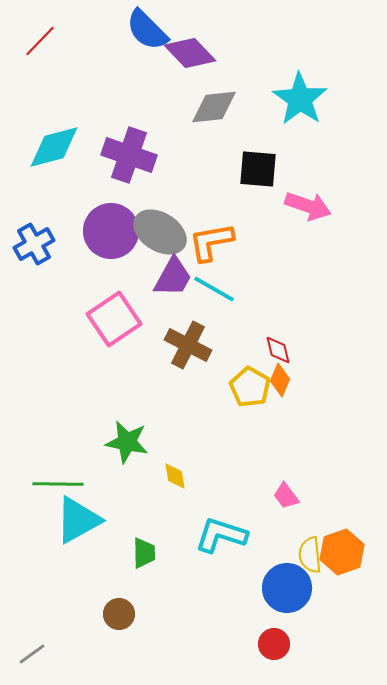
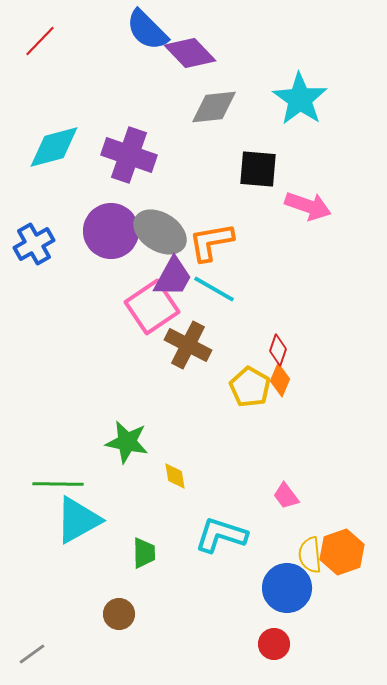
pink square: moved 38 px right, 12 px up
red diamond: rotated 32 degrees clockwise
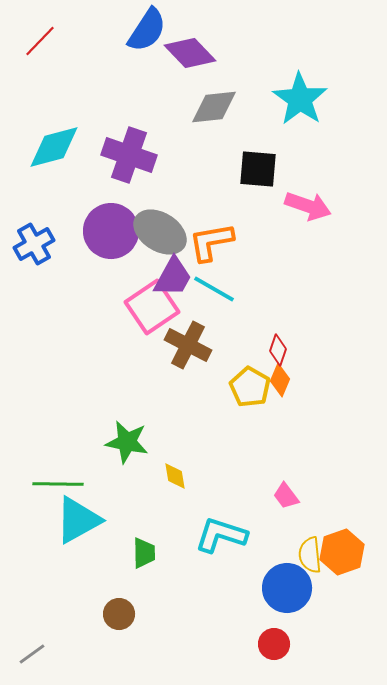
blue semicircle: rotated 102 degrees counterclockwise
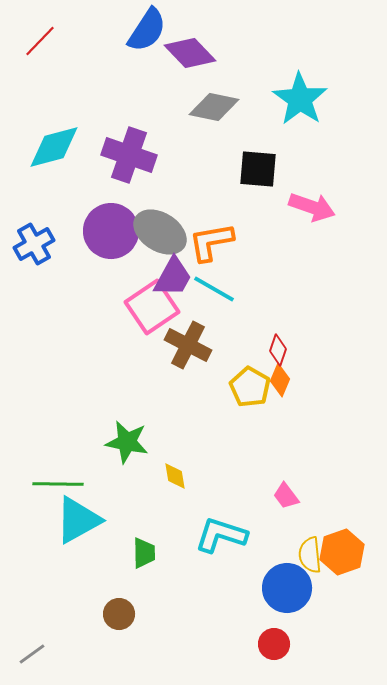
gray diamond: rotated 18 degrees clockwise
pink arrow: moved 4 px right, 1 px down
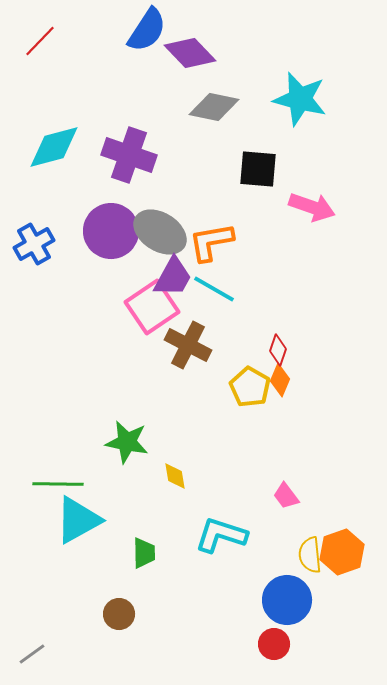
cyan star: rotated 20 degrees counterclockwise
blue circle: moved 12 px down
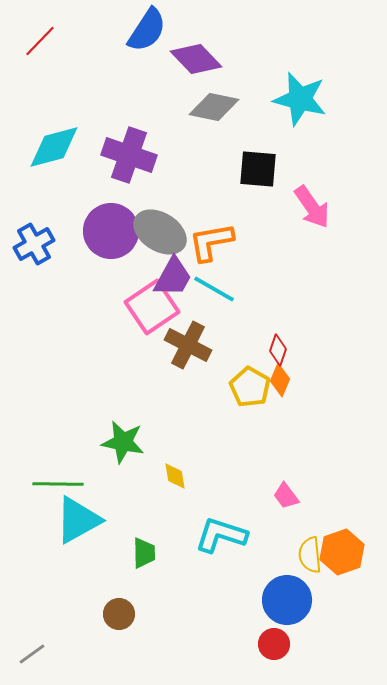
purple diamond: moved 6 px right, 6 px down
pink arrow: rotated 36 degrees clockwise
green star: moved 4 px left
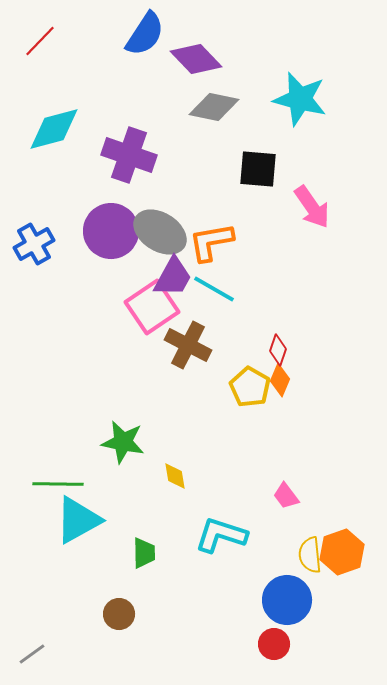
blue semicircle: moved 2 px left, 4 px down
cyan diamond: moved 18 px up
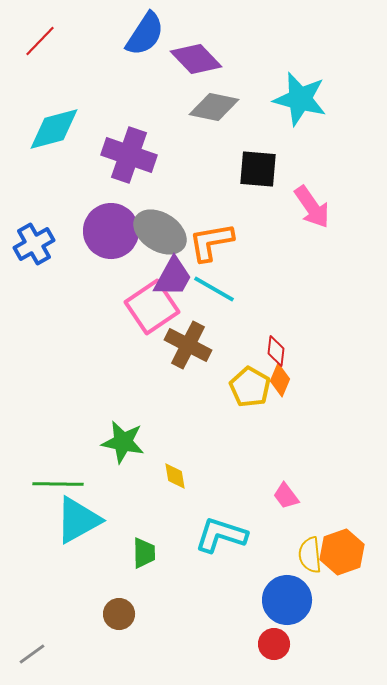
red diamond: moved 2 px left, 1 px down; rotated 12 degrees counterclockwise
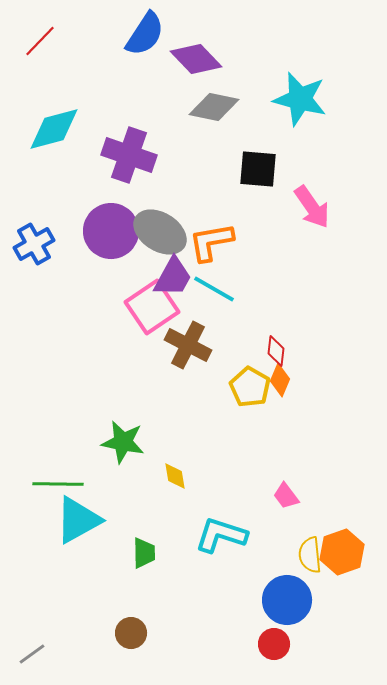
brown circle: moved 12 px right, 19 px down
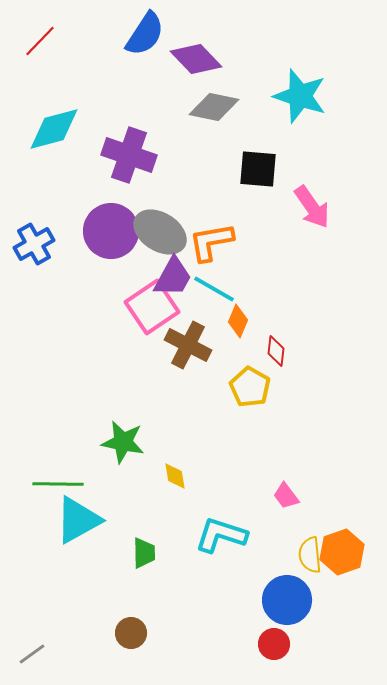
cyan star: moved 3 px up; rotated 4 degrees clockwise
orange diamond: moved 42 px left, 59 px up
